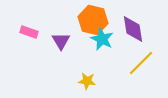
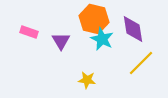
orange hexagon: moved 1 px right, 1 px up
yellow star: moved 1 px up
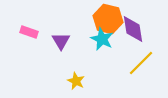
orange hexagon: moved 14 px right
yellow star: moved 11 px left, 1 px down; rotated 18 degrees clockwise
